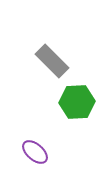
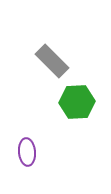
purple ellipse: moved 8 px left; rotated 44 degrees clockwise
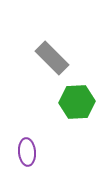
gray rectangle: moved 3 px up
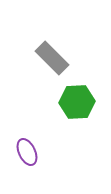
purple ellipse: rotated 20 degrees counterclockwise
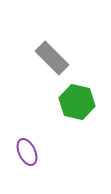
green hexagon: rotated 16 degrees clockwise
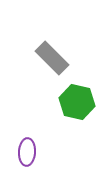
purple ellipse: rotated 28 degrees clockwise
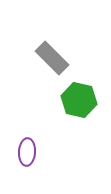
green hexagon: moved 2 px right, 2 px up
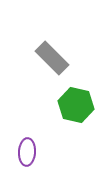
green hexagon: moved 3 px left, 5 px down
